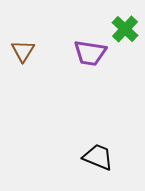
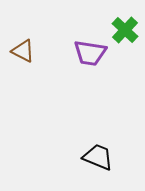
green cross: moved 1 px down
brown triangle: rotated 35 degrees counterclockwise
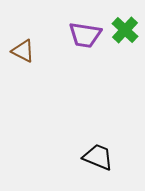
purple trapezoid: moved 5 px left, 18 px up
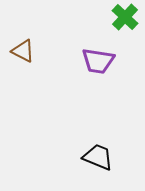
green cross: moved 13 px up
purple trapezoid: moved 13 px right, 26 px down
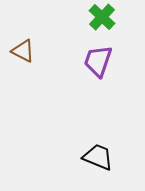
green cross: moved 23 px left
purple trapezoid: rotated 100 degrees clockwise
